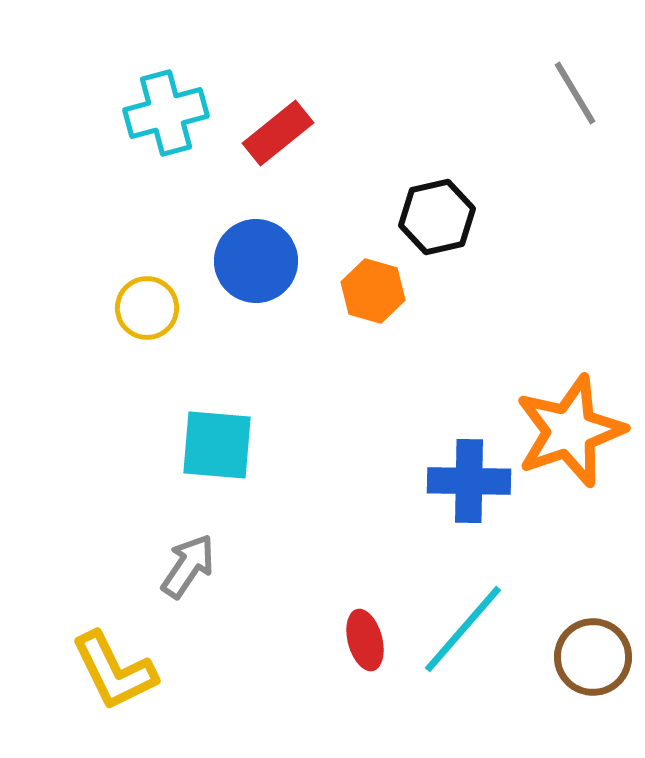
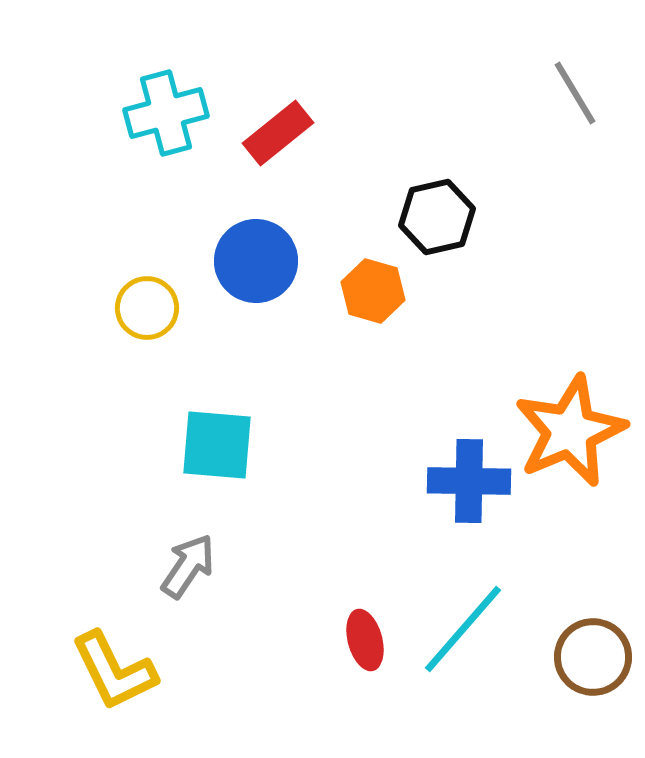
orange star: rotated 4 degrees counterclockwise
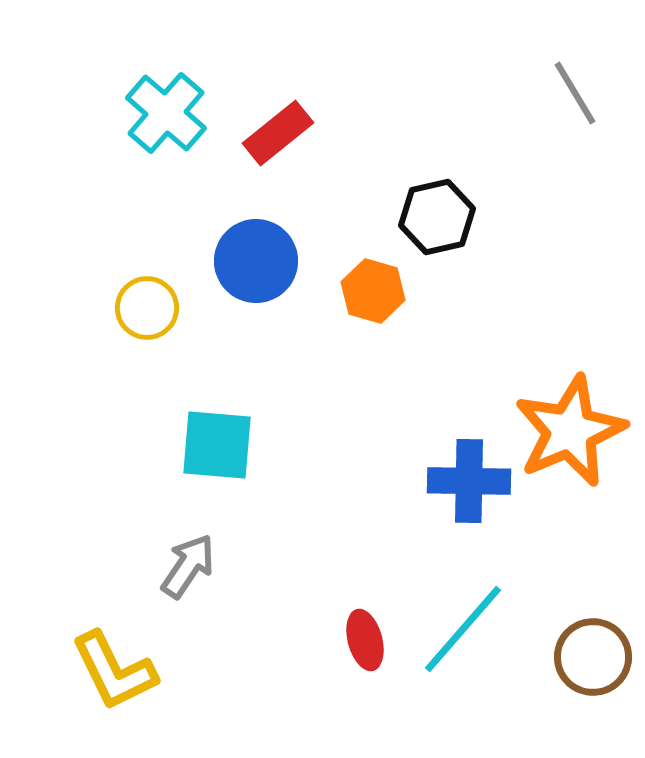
cyan cross: rotated 34 degrees counterclockwise
